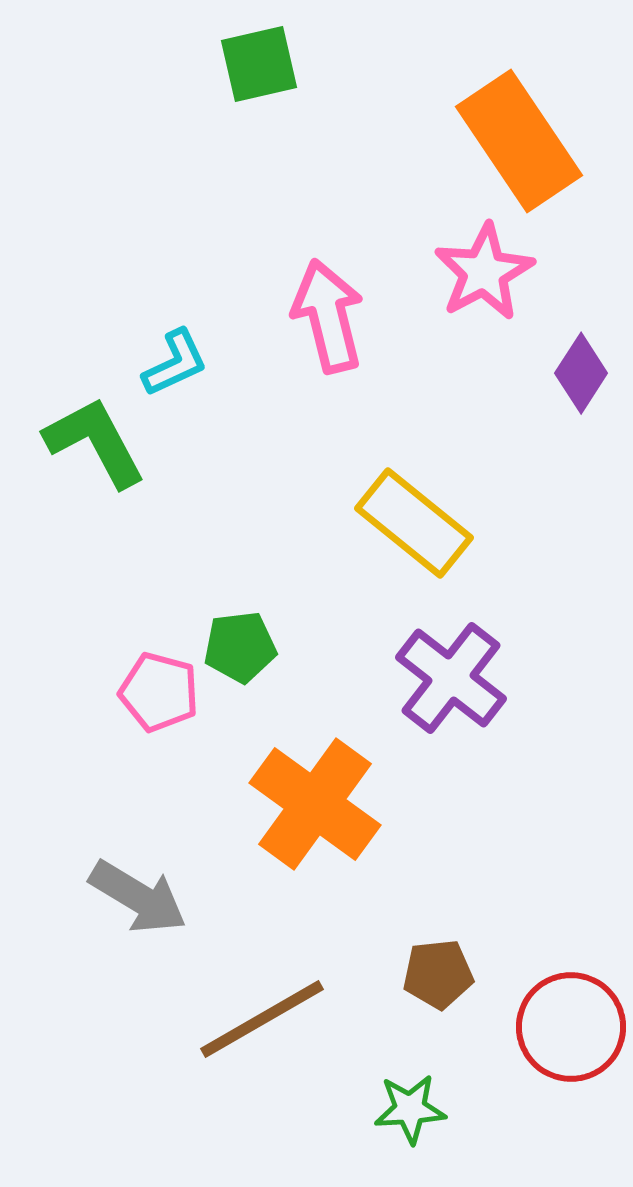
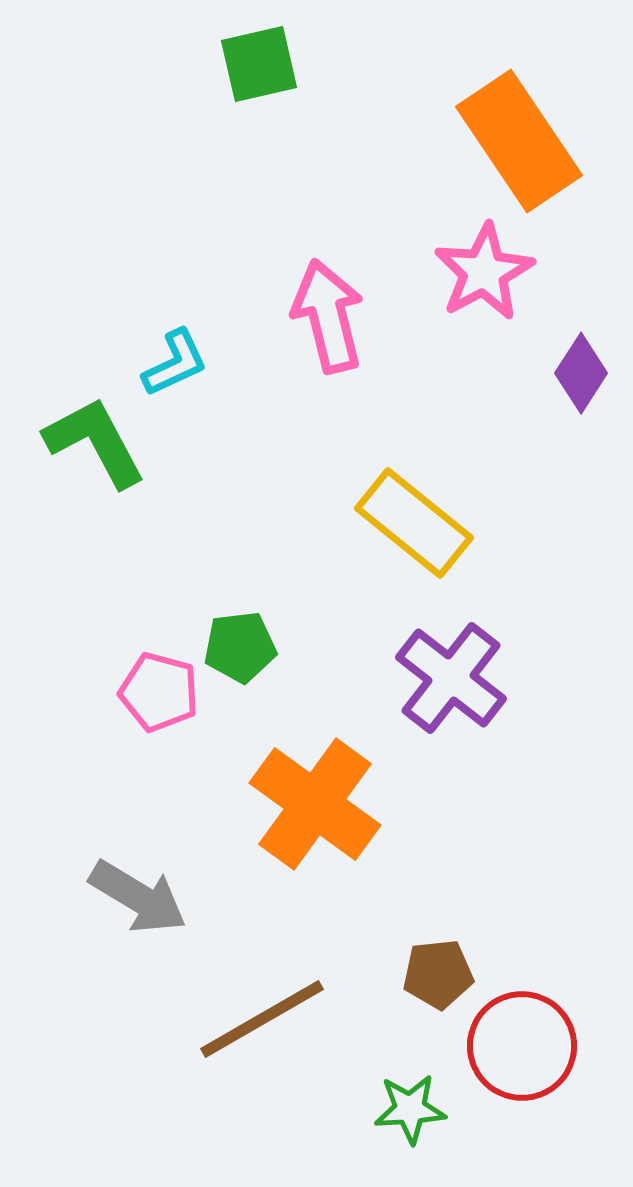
red circle: moved 49 px left, 19 px down
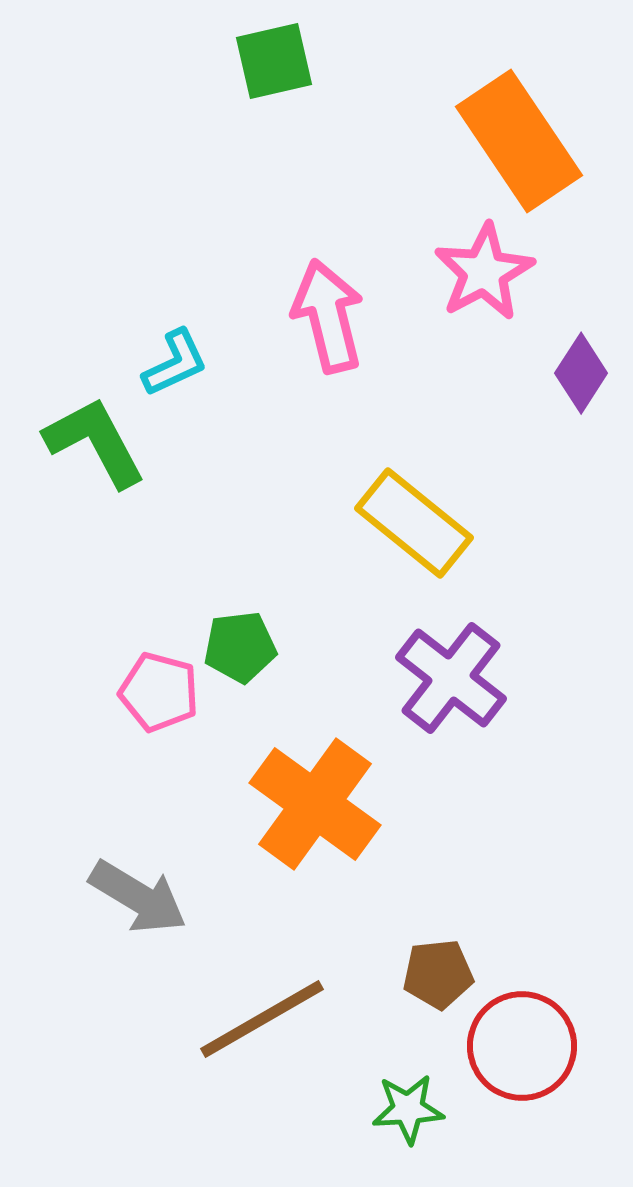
green square: moved 15 px right, 3 px up
green star: moved 2 px left
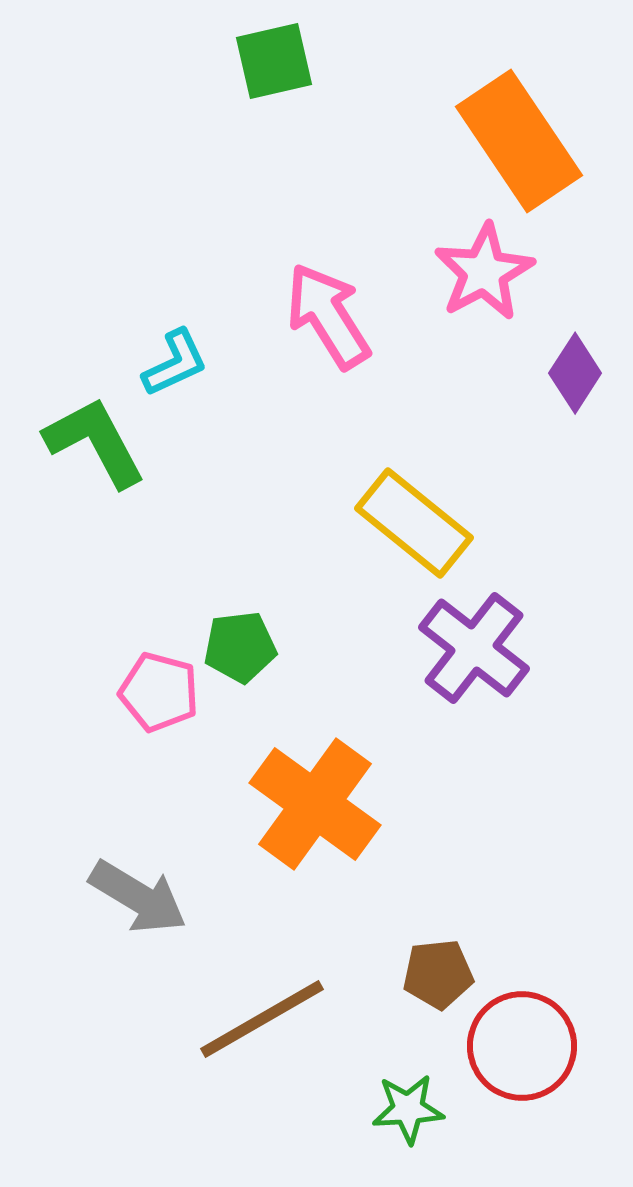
pink arrow: rotated 18 degrees counterclockwise
purple diamond: moved 6 px left
purple cross: moved 23 px right, 30 px up
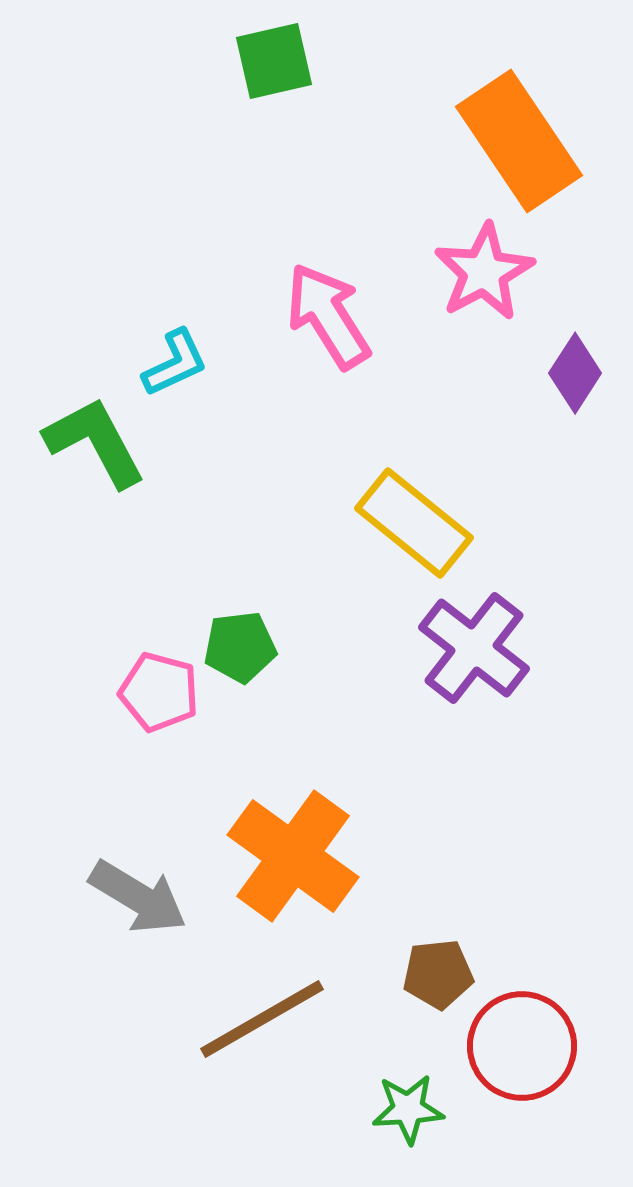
orange cross: moved 22 px left, 52 px down
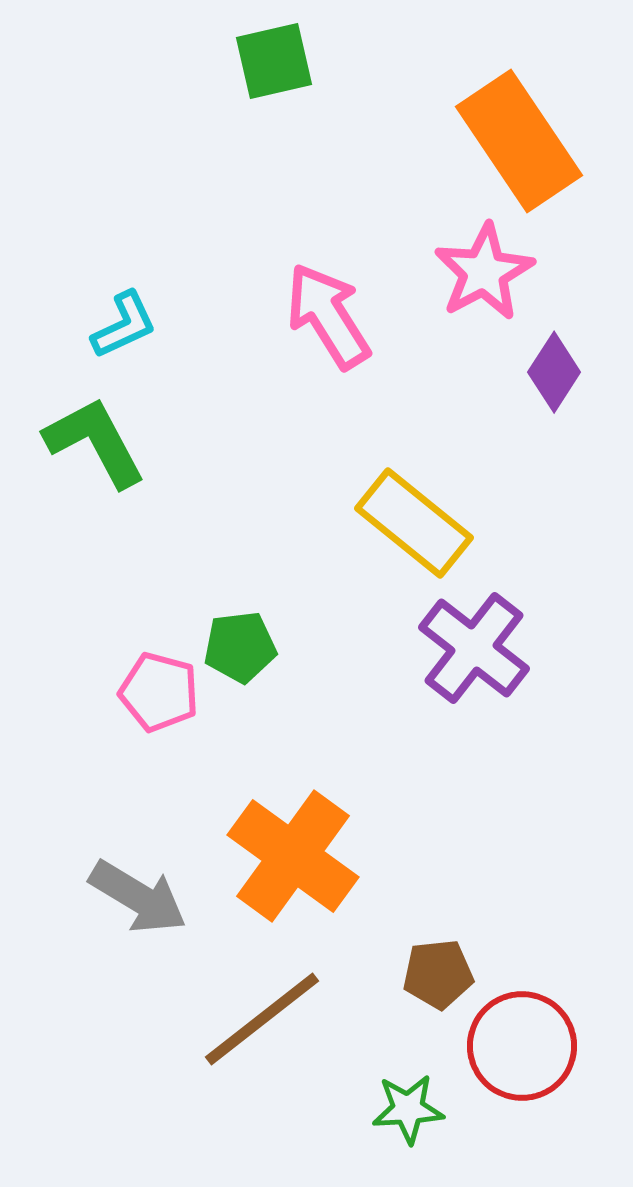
cyan L-shape: moved 51 px left, 38 px up
purple diamond: moved 21 px left, 1 px up
brown line: rotated 8 degrees counterclockwise
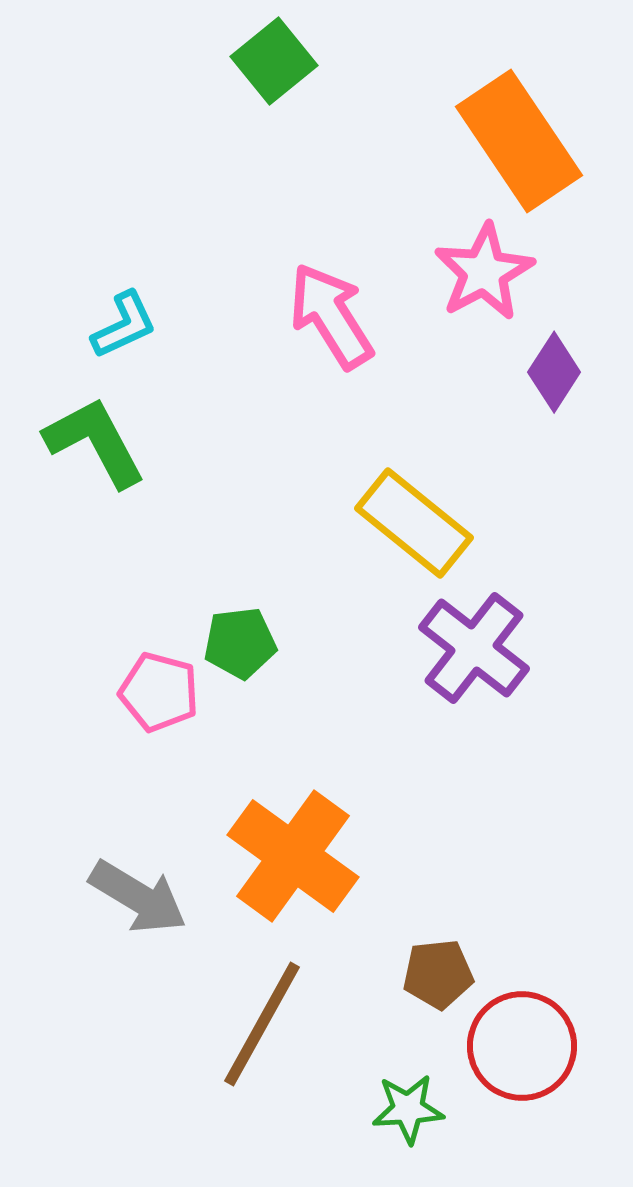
green square: rotated 26 degrees counterclockwise
pink arrow: moved 3 px right
green pentagon: moved 4 px up
brown line: moved 5 px down; rotated 23 degrees counterclockwise
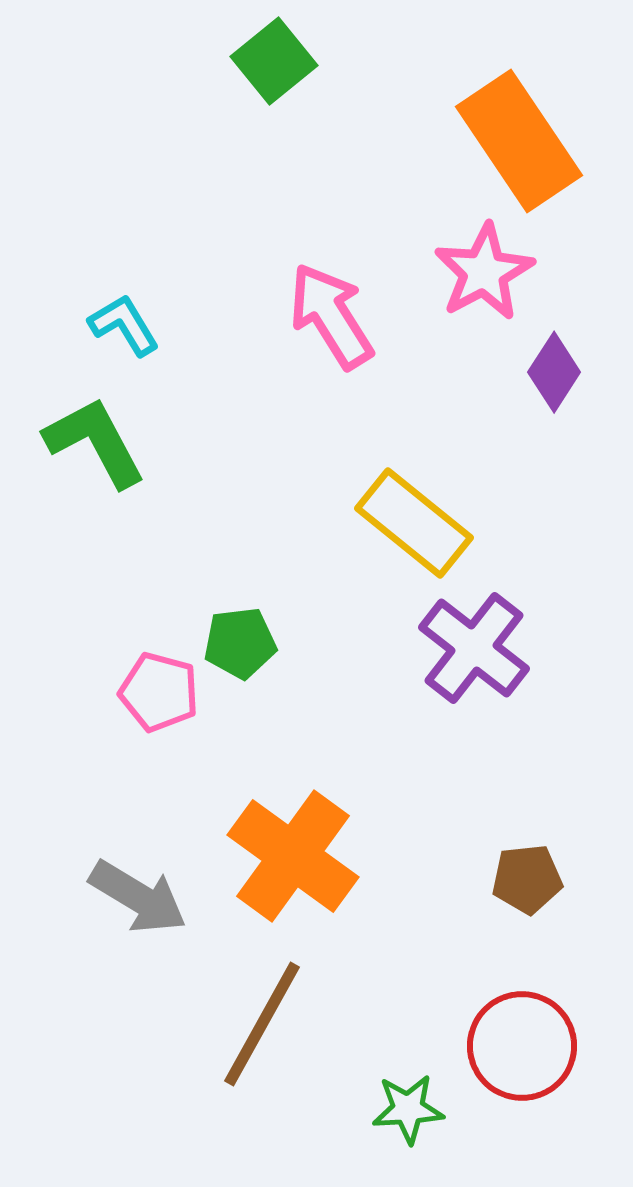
cyan L-shape: rotated 96 degrees counterclockwise
brown pentagon: moved 89 px right, 95 px up
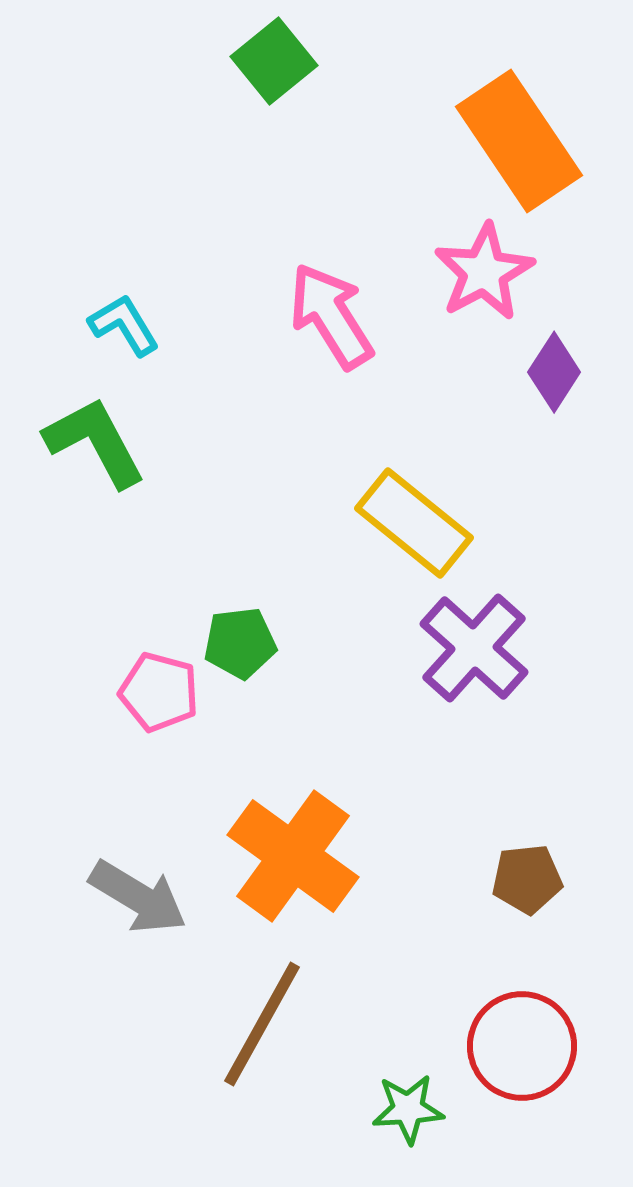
purple cross: rotated 4 degrees clockwise
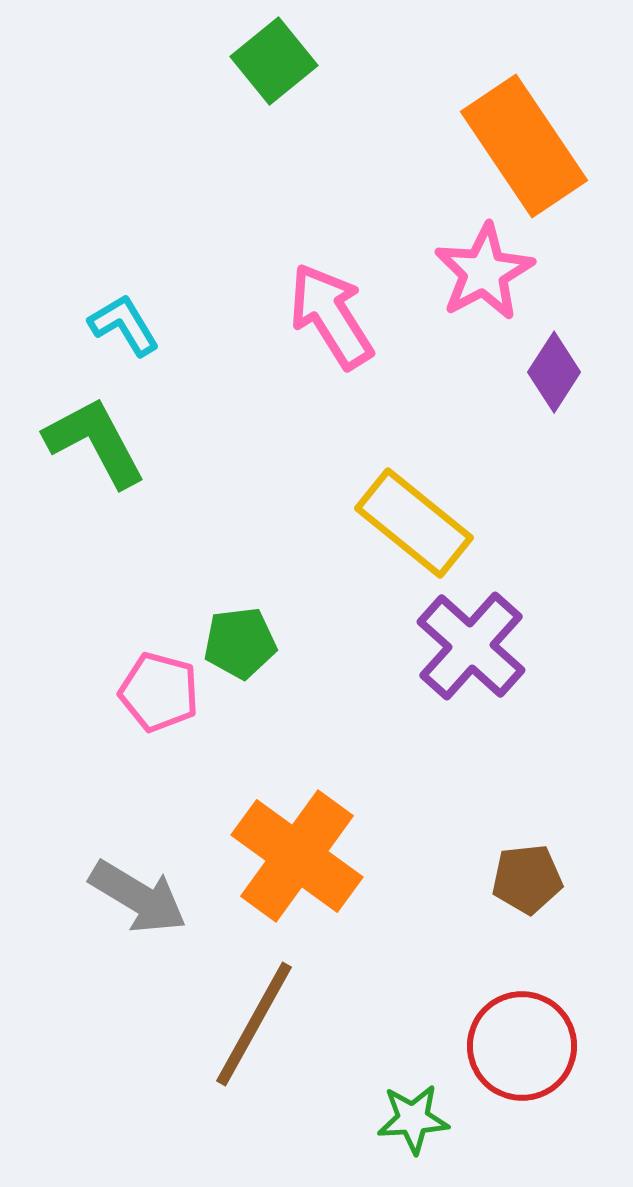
orange rectangle: moved 5 px right, 5 px down
purple cross: moved 3 px left, 2 px up
orange cross: moved 4 px right
brown line: moved 8 px left
green star: moved 5 px right, 10 px down
